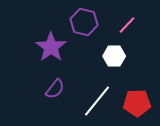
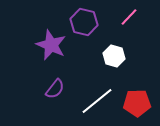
pink line: moved 2 px right, 8 px up
purple star: moved 2 px up; rotated 12 degrees counterclockwise
white hexagon: rotated 15 degrees clockwise
white line: rotated 12 degrees clockwise
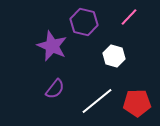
purple star: moved 1 px right, 1 px down
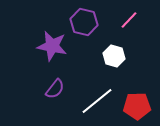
pink line: moved 3 px down
purple star: rotated 12 degrees counterclockwise
red pentagon: moved 3 px down
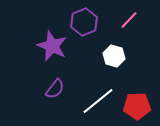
purple hexagon: rotated 24 degrees clockwise
purple star: rotated 12 degrees clockwise
white line: moved 1 px right
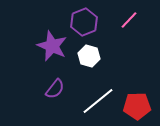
white hexagon: moved 25 px left
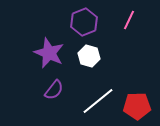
pink line: rotated 18 degrees counterclockwise
purple star: moved 3 px left, 7 px down
purple semicircle: moved 1 px left, 1 px down
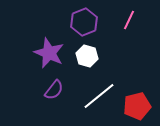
white hexagon: moved 2 px left
white line: moved 1 px right, 5 px up
red pentagon: rotated 12 degrees counterclockwise
